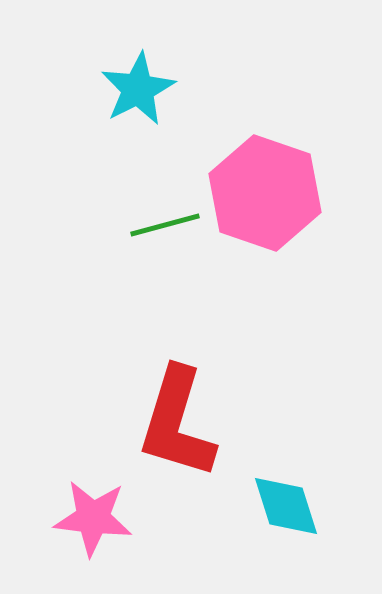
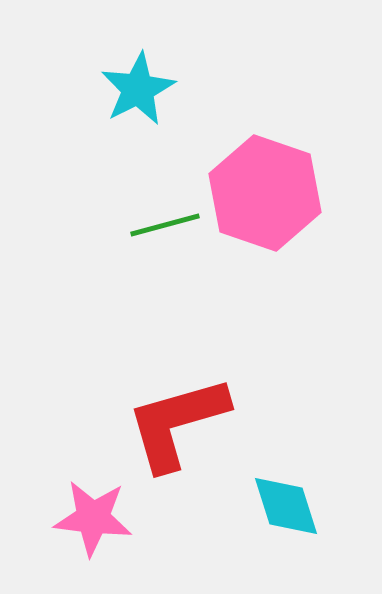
red L-shape: rotated 57 degrees clockwise
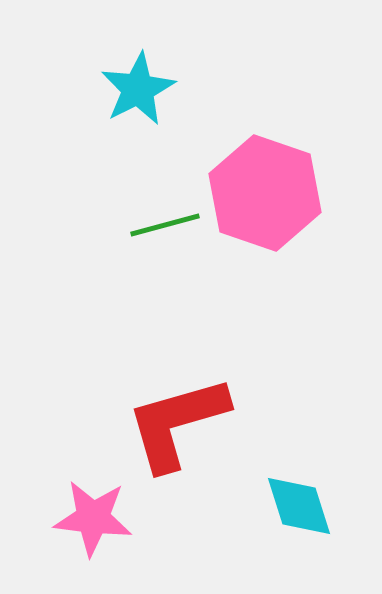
cyan diamond: moved 13 px right
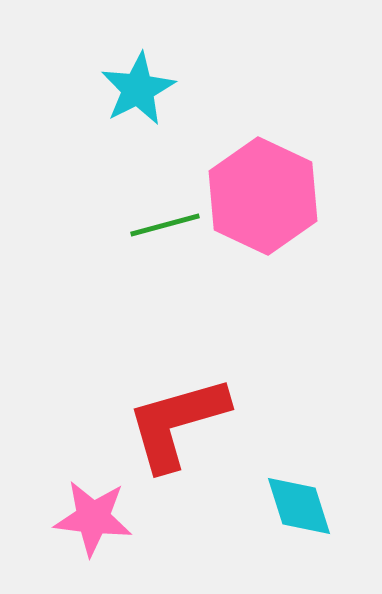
pink hexagon: moved 2 px left, 3 px down; rotated 6 degrees clockwise
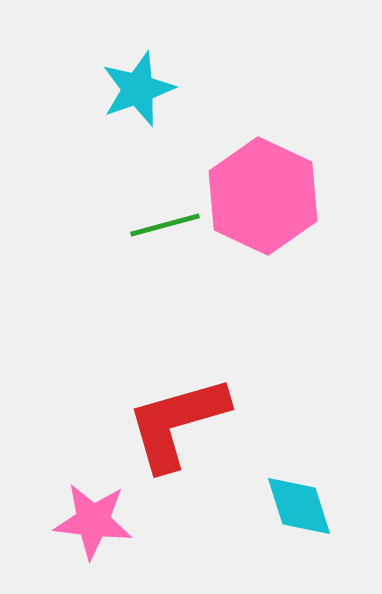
cyan star: rotated 8 degrees clockwise
pink star: moved 3 px down
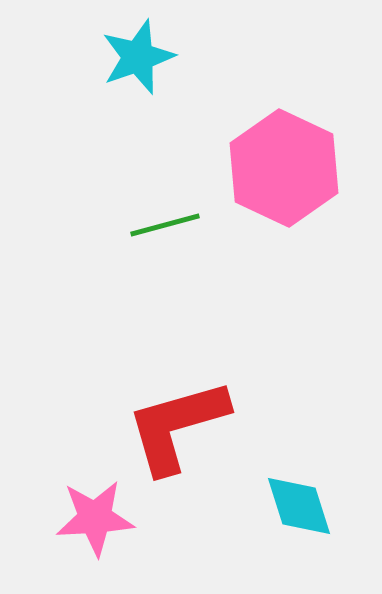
cyan star: moved 32 px up
pink hexagon: moved 21 px right, 28 px up
red L-shape: moved 3 px down
pink star: moved 2 px right, 3 px up; rotated 10 degrees counterclockwise
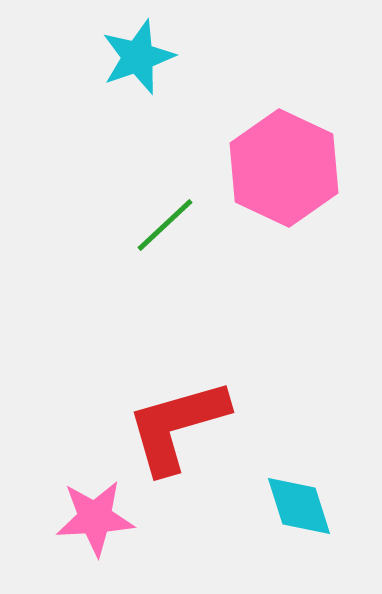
green line: rotated 28 degrees counterclockwise
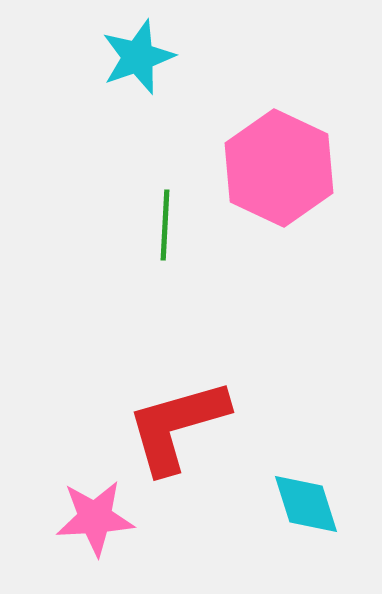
pink hexagon: moved 5 px left
green line: rotated 44 degrees counterclockwise
cyan diamond: moved 7 px right, 2 px up
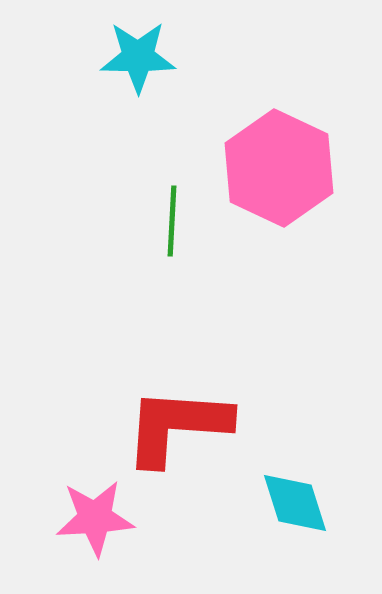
cyan star: rotated 20 degrees clockwise
green line: moved 7 px right, 4 px up
red L-shape: rotated 20 degrees clockwise
cyan diamond: moved 11 px left, 1 px up
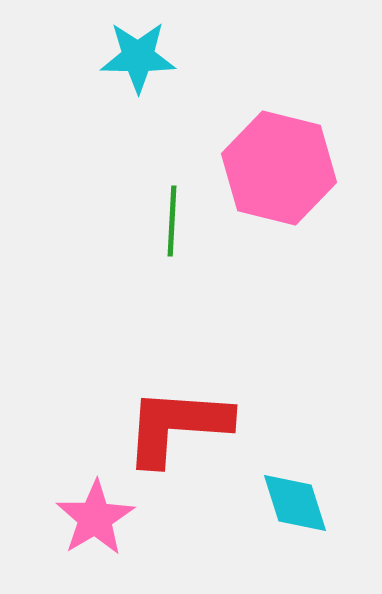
pink hexagon: rotated 11 degrees counterclockwise
pink star: rotated 28 degrees counterclockwise
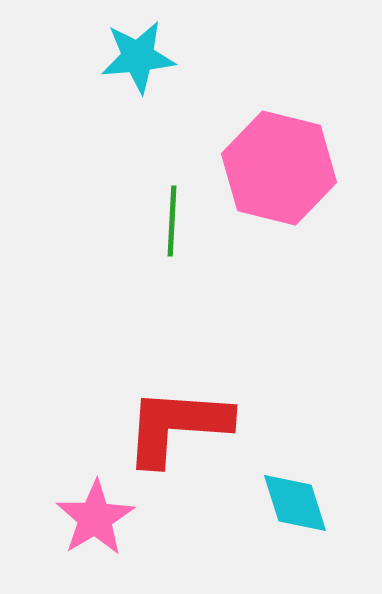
cyan star: rotated 6 degrees counterclockwise
